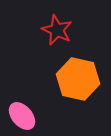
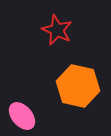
orange hexagon: moved 7 px down
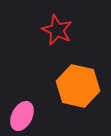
pink ellipse: rotated 68 degrees clockwise
